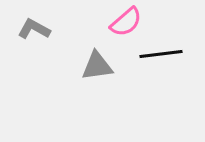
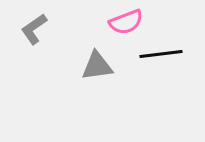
pink semicircle: rotated 20 degrees clockwise
gray L-shape: rotated 64 degrees counterclockwise
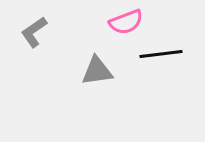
gray L-shape: moved 3 px down
gray triangle: moved 5 px down
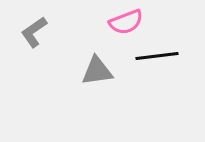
black line: moved 4 px left, 2 px down
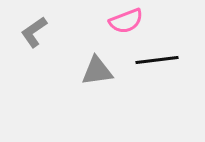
pink semicircle: moved 1 px up
black line: moved 4 px down
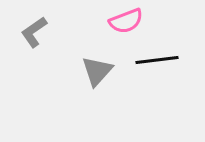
gray triangle: rotated 40 degrees counterclockwise
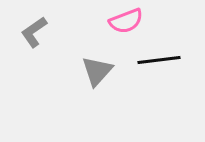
black line: moved 2 px right
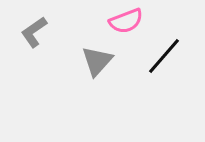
black line: moved 5 px right, 4 px up; rotated 42 degrees counterclockwise
gray triangle: moved 10 px up
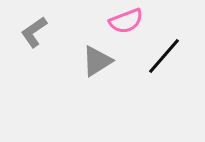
gray triangle: rotated 16 degrees clockwise
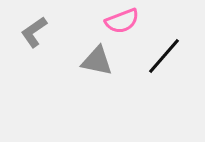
pink semicircle: moved 4 px left
gray triangle: rotated 44 degrees clockwise
